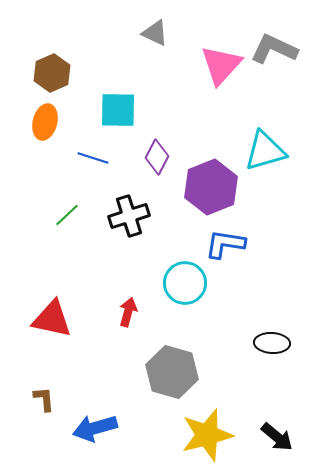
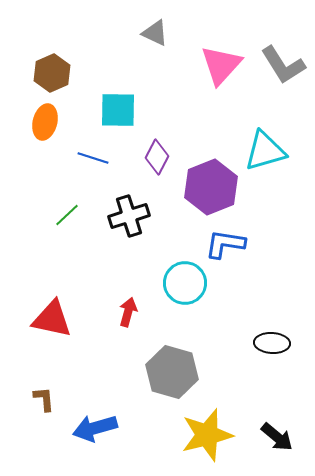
gray L-shape: moved 9 px right, 16 px down; rotated 147 degrees counterclockwise
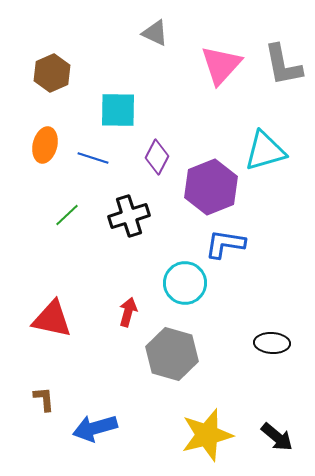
gray L-shape: rotated 21 degrees clockwise
orange ellipse: moved 23 px down
gray hexagon: moved 18 px up
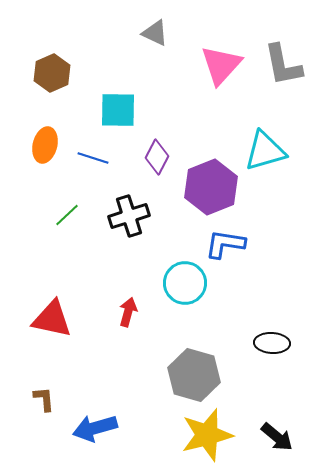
gray hexagon: moved 22 px right, 21 px down
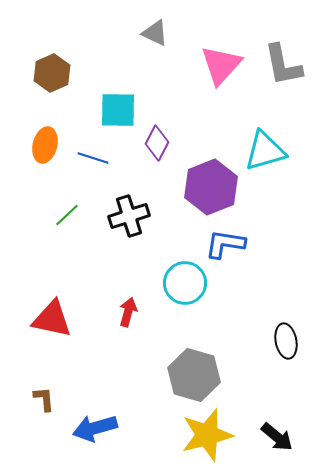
purple diamond: moved 14 px up
black ellipse: moved 14 px right, 2 px up; rotated 76 degrees clockwise
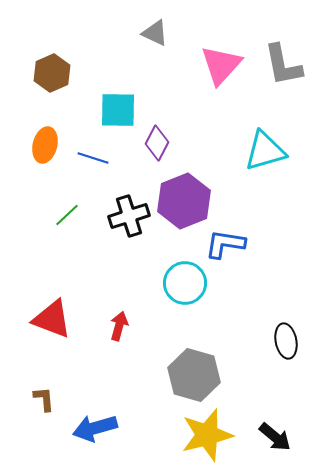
purple hexagon: moved 27 px left, 14 px down
red arrow: moved 9 px left, 14 px down
red triangle: rotated 9 degrees clockwise
black arrow: moved 2 px left
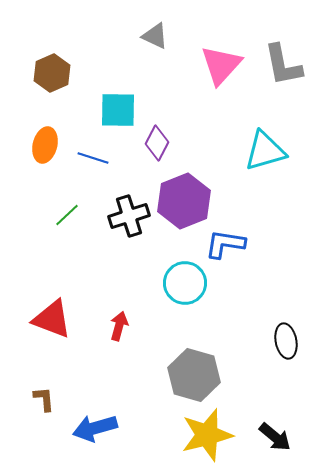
gray triangle: moved 3 px down
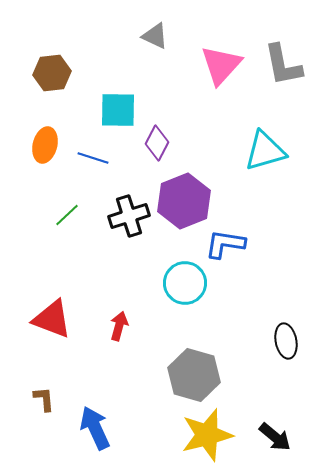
brown hexagon: rotated 18 degrees clockwise
blue arrow: rotated 81 degrees clockwise
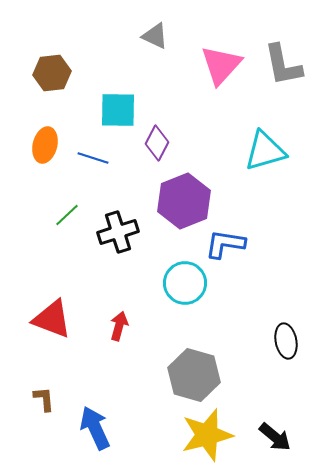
black cross: moved 11 px left, 16 px down
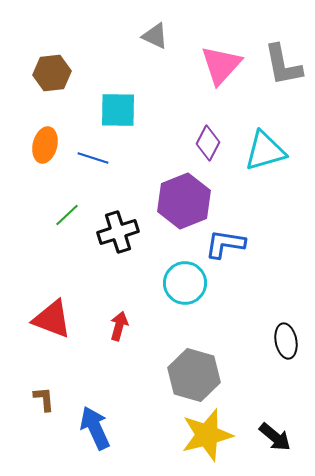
purple diamond: moved 51 px right
